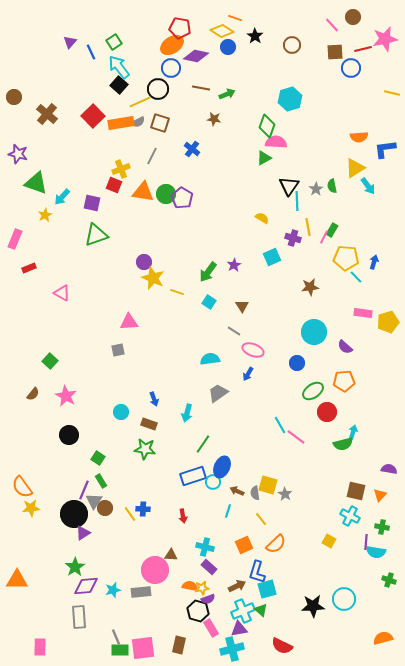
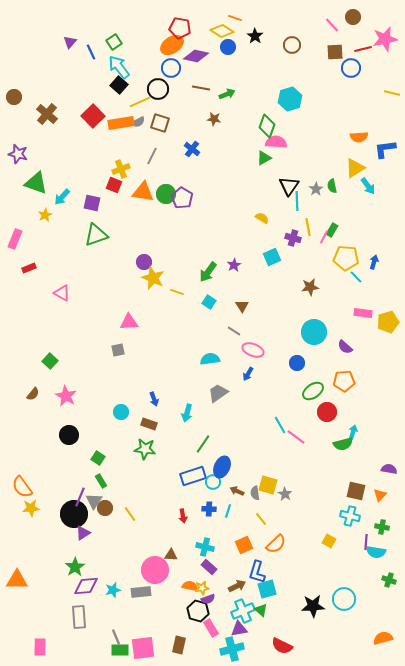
purple line at (84, 490): moved 4 px left, 7 px down
blue cross at (143, 509): moved 66 px right
cyan cross at (350, 516): rotated 12 degrees counterclockwise
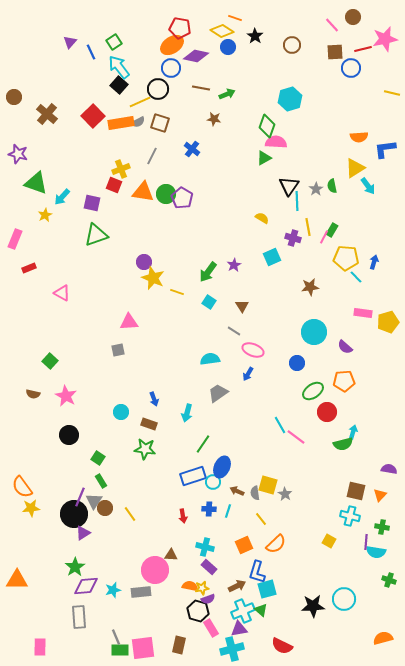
brown semicircle at (33, 394): rotated 64 degrees clockwise
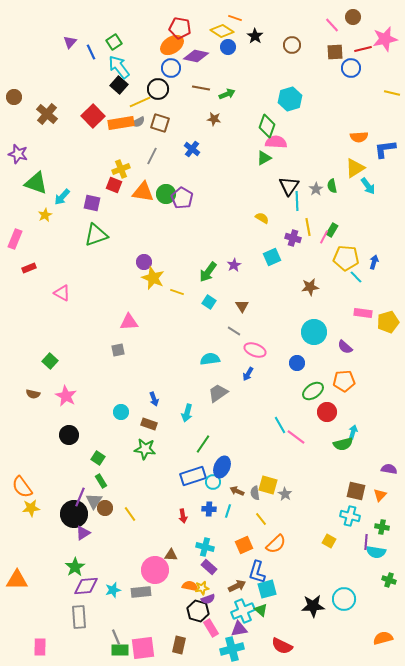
pink ellipse at (253, 350): moved 2 px right
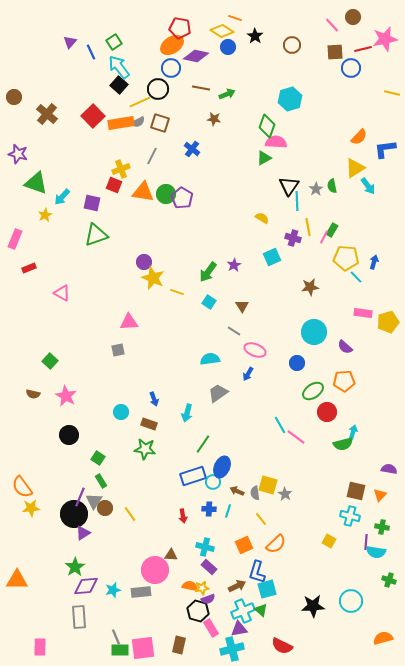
orange semicircle at (359, 137): rotated 42 degrees counterclockwise
cyan circle at (344, 599): moved 7 px right, 2 px down
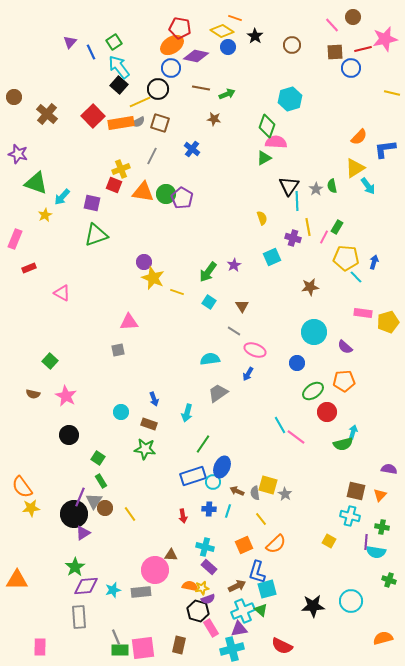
yellow semicircle at (262, 218): rotated 40 degrees clockwise
green rectangle at (332, 230): moved 5 px right, 3 px up
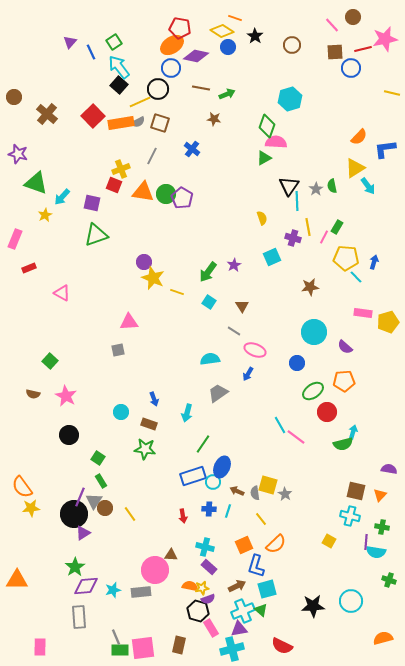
blue L-shape at (257, 572): moved 1 px left, 6 px up
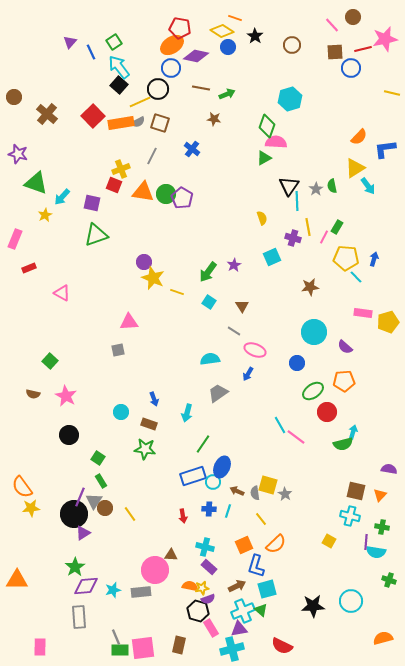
blue arrow at (374, 262): moved 3 px up
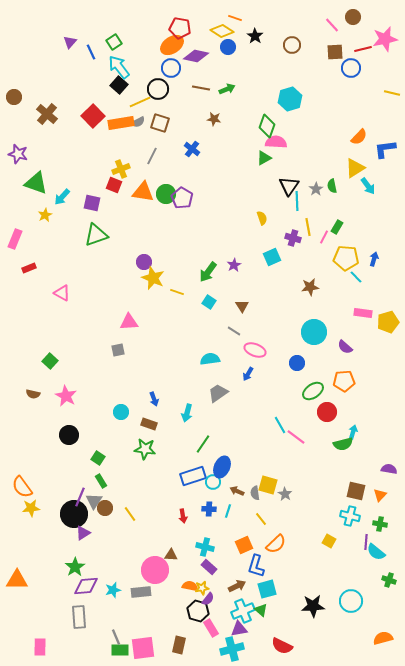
green arrow at (227, 94): moved 5 px up
green cross at (382, 527): moved 2 px left, 3 px up
cyan semicircle at (376, 552): rotated 30 degrees clockwise
purple semicircle at (208, 599): rotated 32 degrees counterclockwise
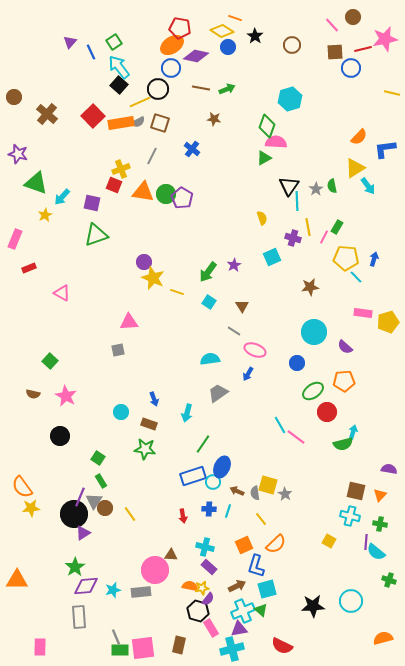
black circle at (69, 435): moved 9 px left, 1 px down
